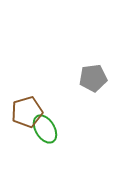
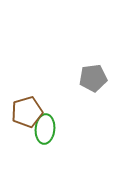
green ellipse: rotated 36 degrees clockwise
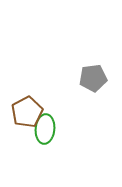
brown pentagon: rotated 12 degrees counterclockwise
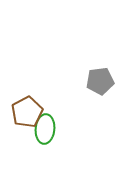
gray pentagon: moved 7 px right, 3 px down
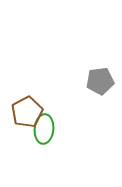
green ellipse: moved 1 px left
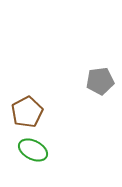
green ellipse: moved 11 px left, 21 px down; rotated 68 degrees counterclockwise
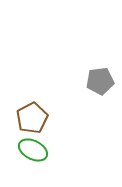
brown pentagon: moved 5 px right, 6 px down
